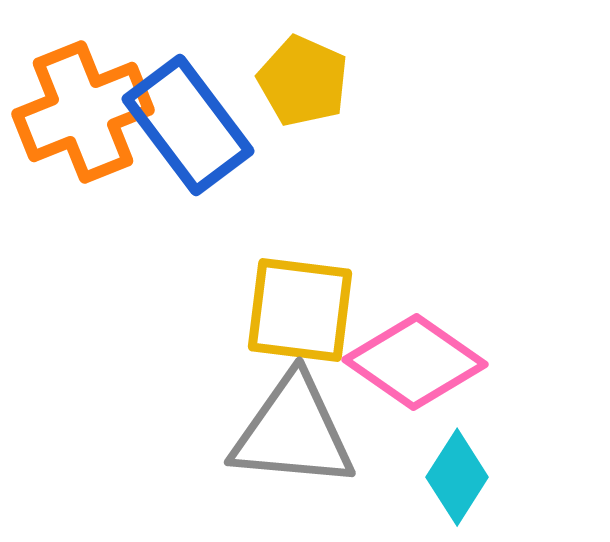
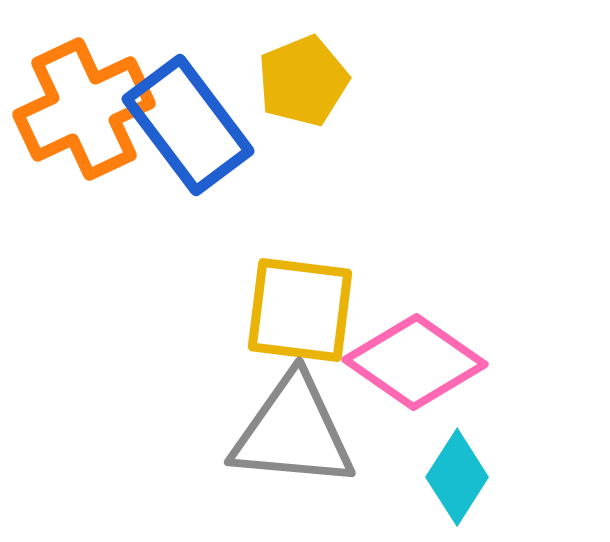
yellow pentagon: rotated 26 degrees clockwise
orange cross: moved 1 px right, 3 px up; rotated 3 degrees counterclockwise
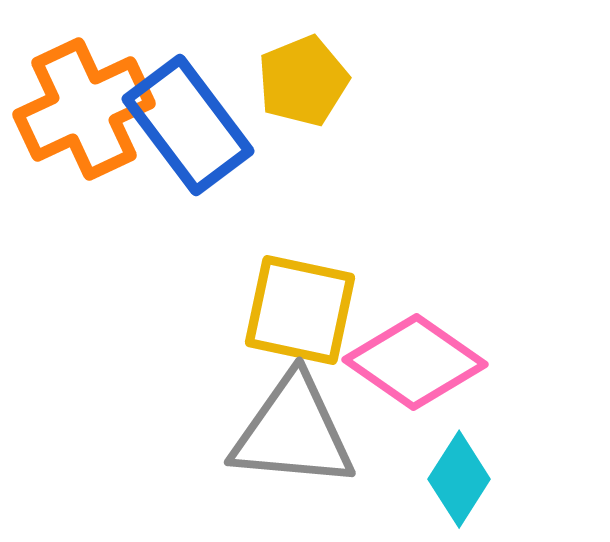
yellow square: rotated 5 degrees clockwise
cyan diamond: moved 2 px right, 2 px down
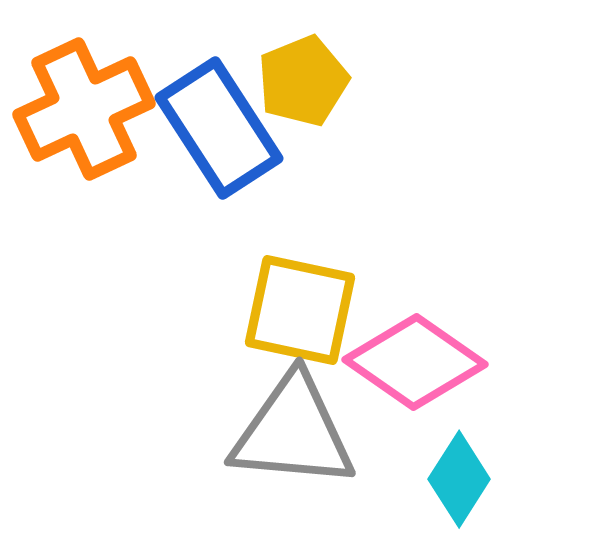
blue rectangle: moved 31 px right, 3 px down; rotated 4 degrees clockwise
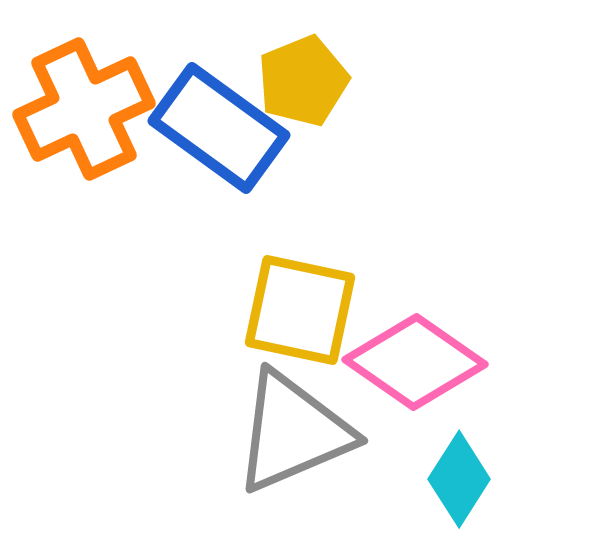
blue rectangle: rotated 21 degrees counterclockwise
gray triangle: rotated 28 degrees counterclockwise
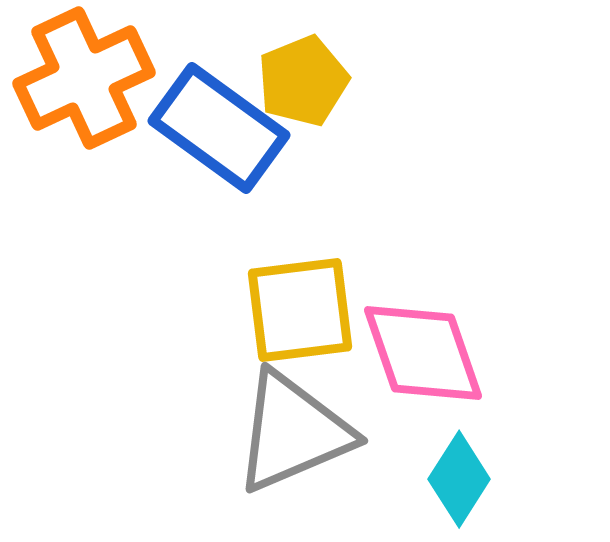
orange cross: moved 31 px up
yellow square: rotated 19 degrees counterclockwise
pink diamond: moved 8 px right, 9 px up; rotated 36 degrees clockwise
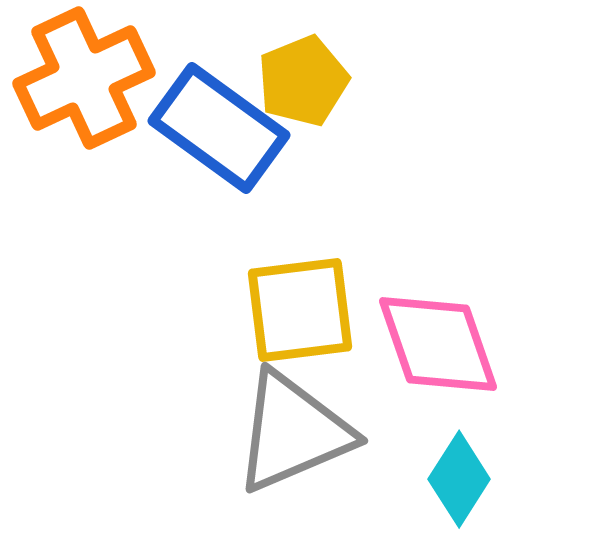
pink diamond: moved 15 px right, 9 px up
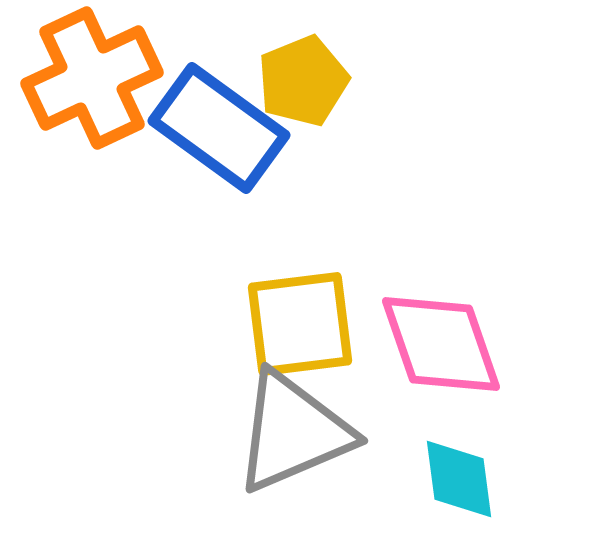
orange cross: moved 8 px right
yellow square: moved 14 px down
pink diamond: moved 3 px right
cyan diamond: rotated 40 degrees counterclockwise
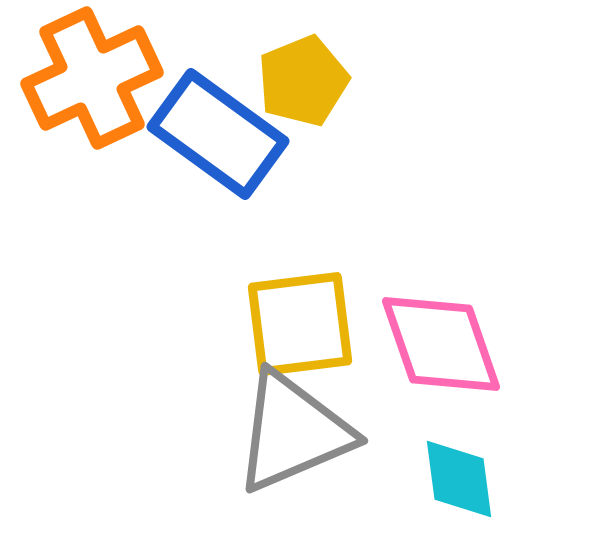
blue rectangle: moved 1 px left, 6 px down
